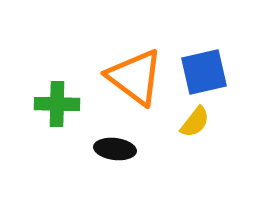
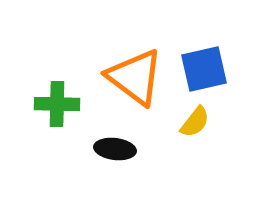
blue square: moved 3 px up
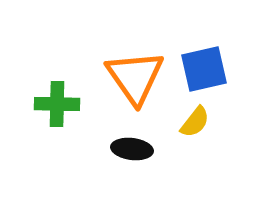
orange triangle: rotated 18 degrees clockwise
black ellipse: moved 17 px right
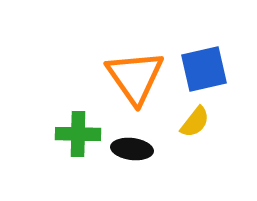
green cross: moved 21 px right, 30 px down
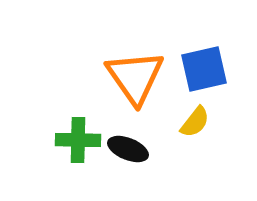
green cross: moved 6 px down
black ellipse: moved 4 px left; rotated 15 degrees clockwise
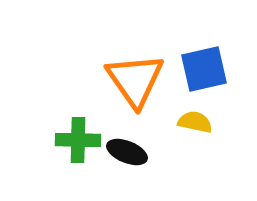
orange triangle: moved 3 px down
yellow semicircle: rotated 116 degrees counterclockwise
black ellipse: moved 1 px left, 3 px down
